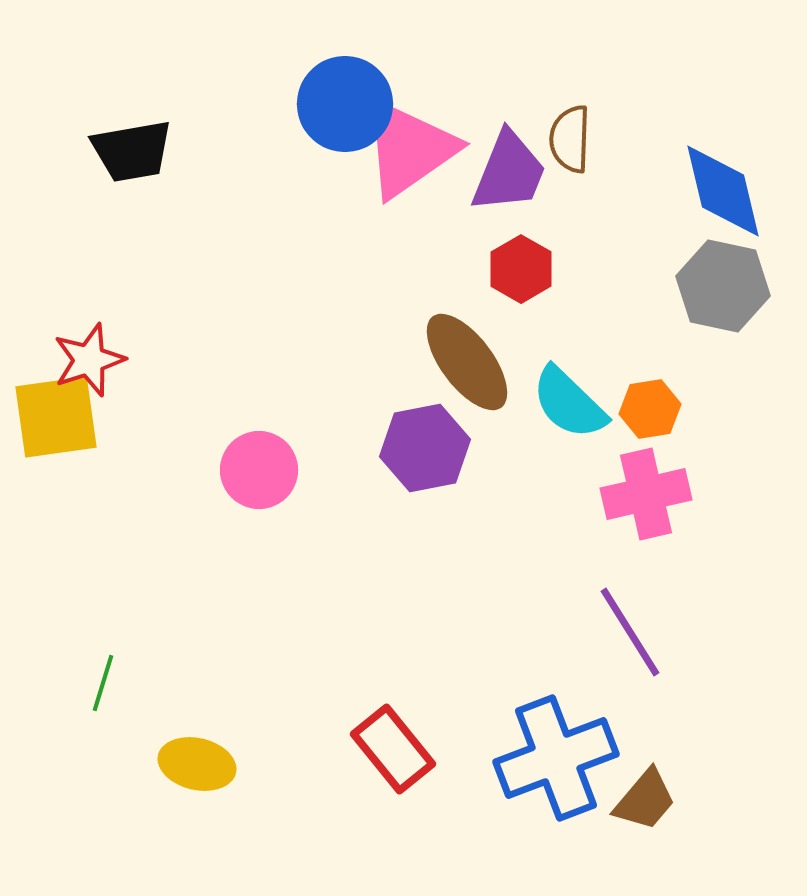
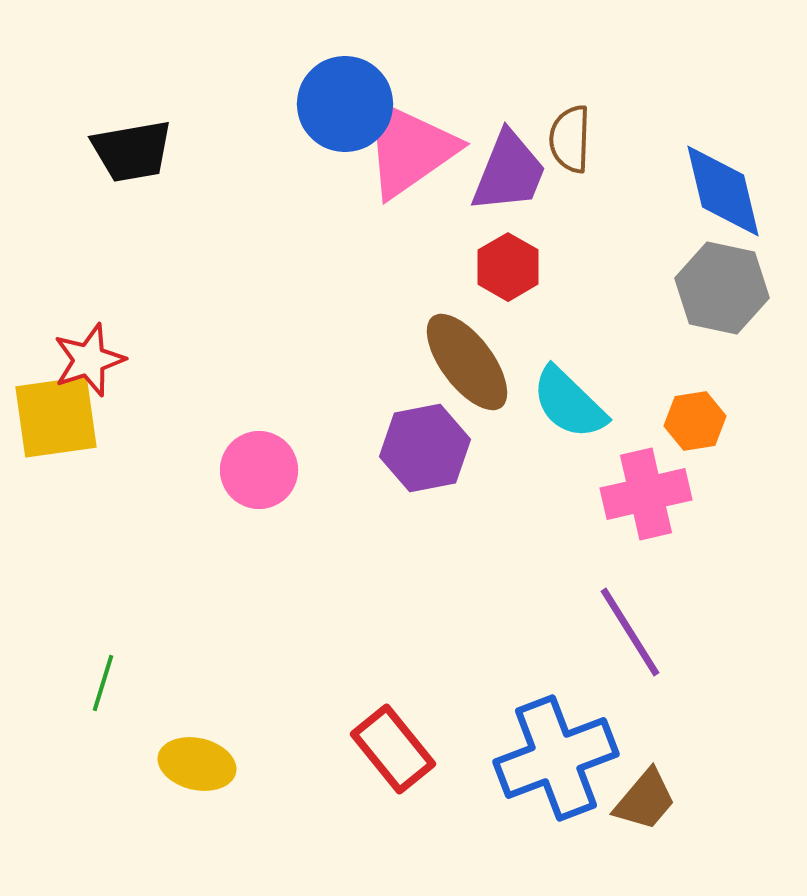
red hexagon: moved 13 px left, 2 px up
gray hexagon: moved 1 px left, 2 px down
orange hexagon: moved 45 px right, 12 px down
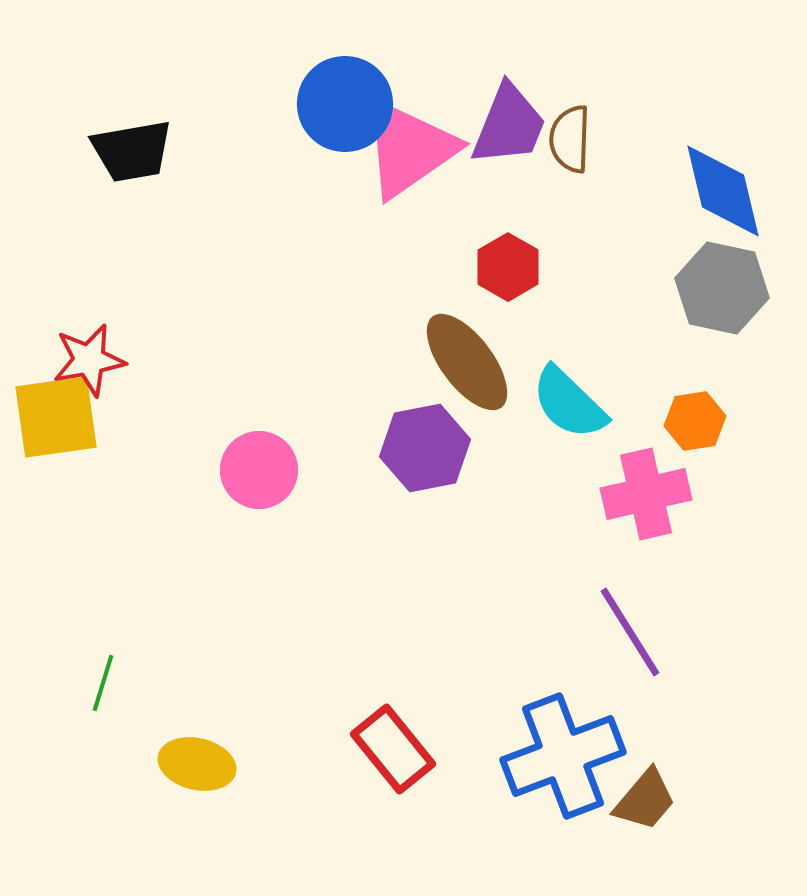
purple trapezoid: moved 47 px up
red star: rotated 8 degrees clockwise
blue cross: moved 7 px right, 2 px up
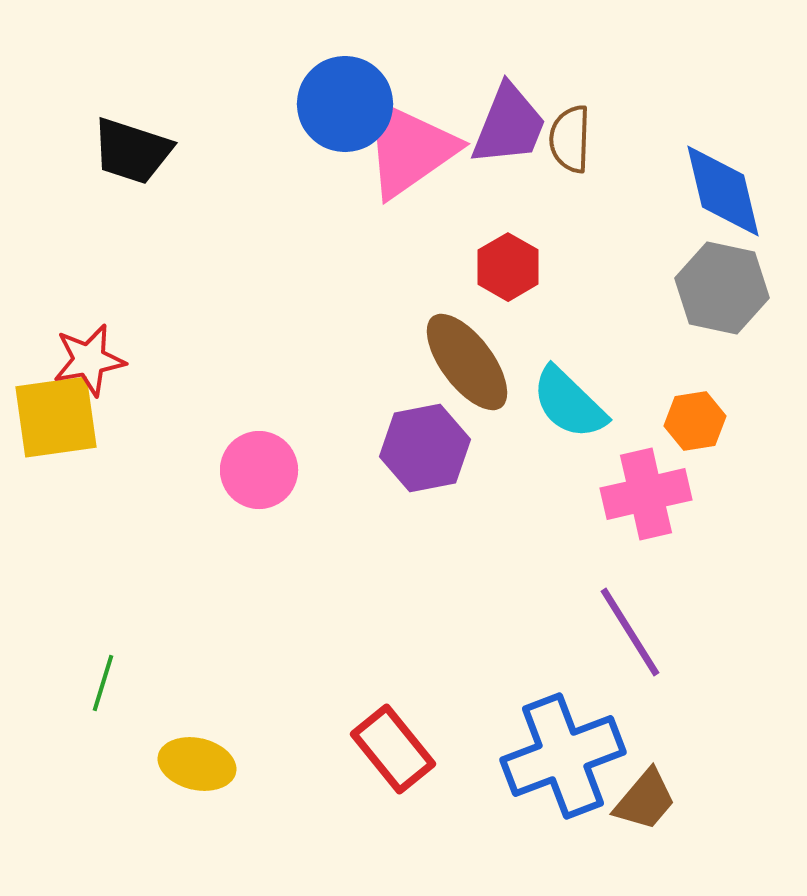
black trapezoid: rotated 28 degrees clockwise
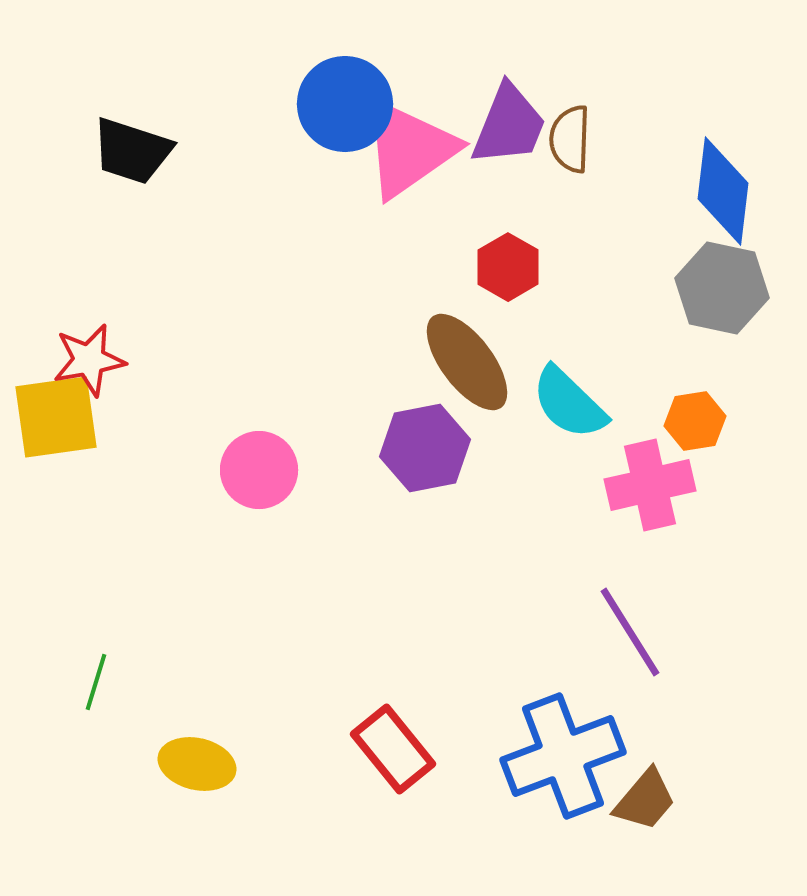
blue diamond: rotated 20 degrees clockwise
pink cross: moved 4 px right, 9 px up
green line: moved 7 px left, 1 px up
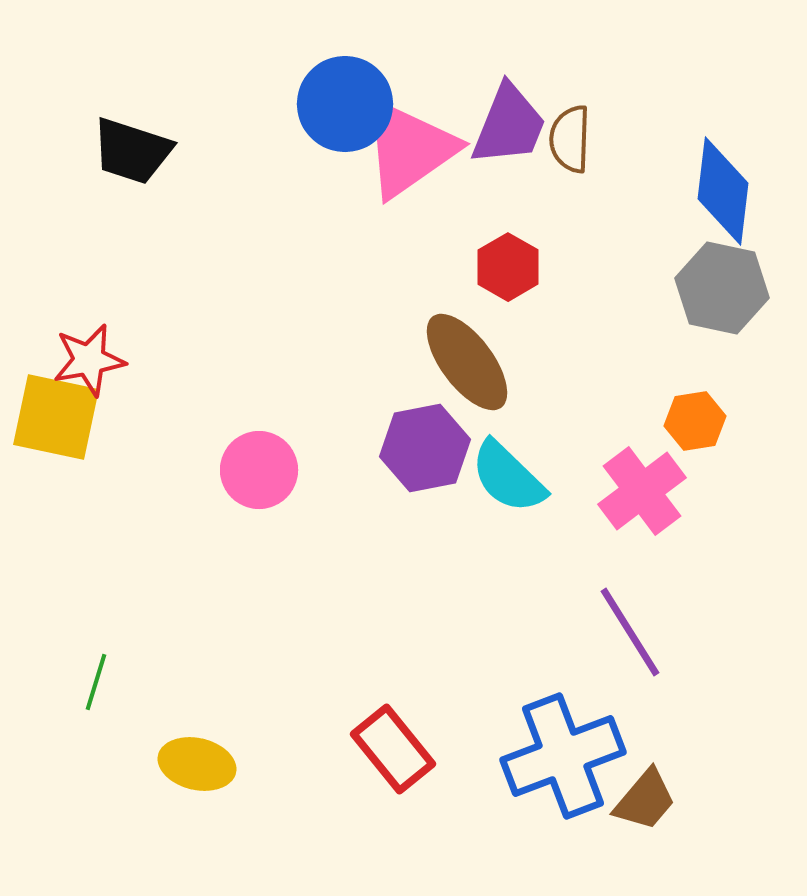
cyan semicircle: moved 61 px left, 74 px down
yellow square: rotated 20 degrees clockwise
pink cross: moved 8 px left, 6 px down; rotated 24 degrees counterclockwise
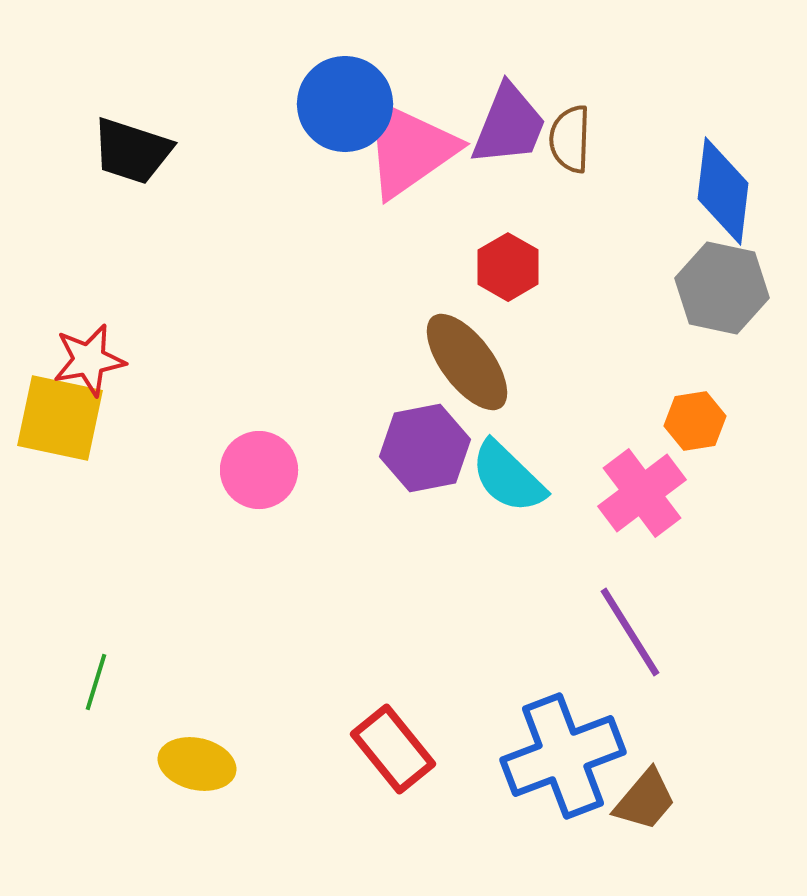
yellow square: moved 4 px right, 1 px down
pink cross: moved 2 px down
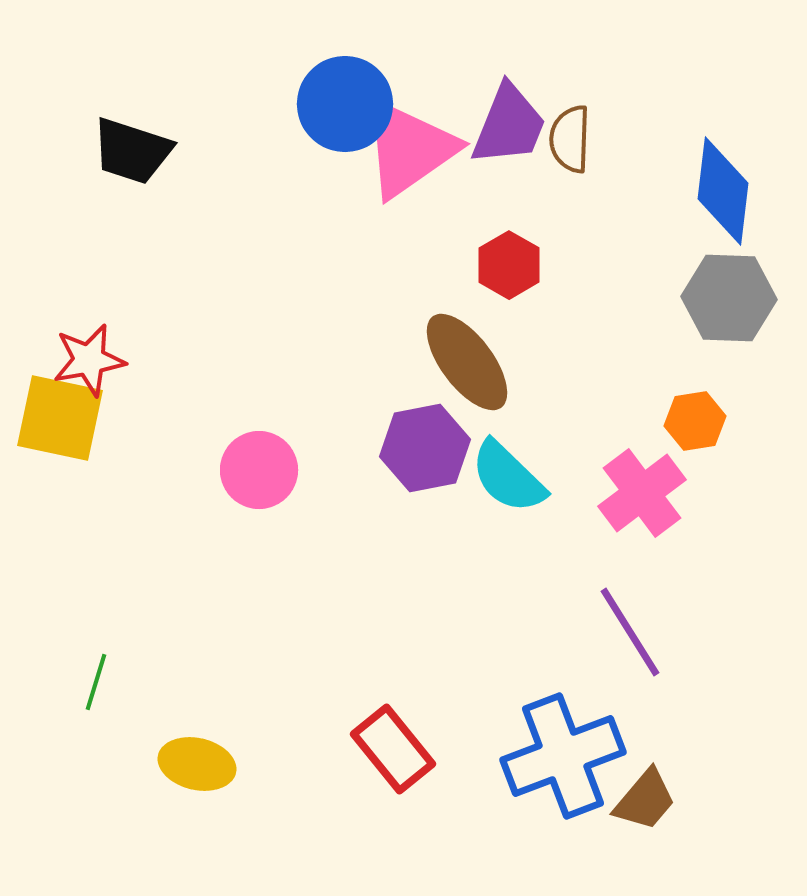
red hexagon: moved 1 px right, 2 px up
gray hexagon: moved 7 px right, 10 px down; rotated 10 degrees counterclockwise
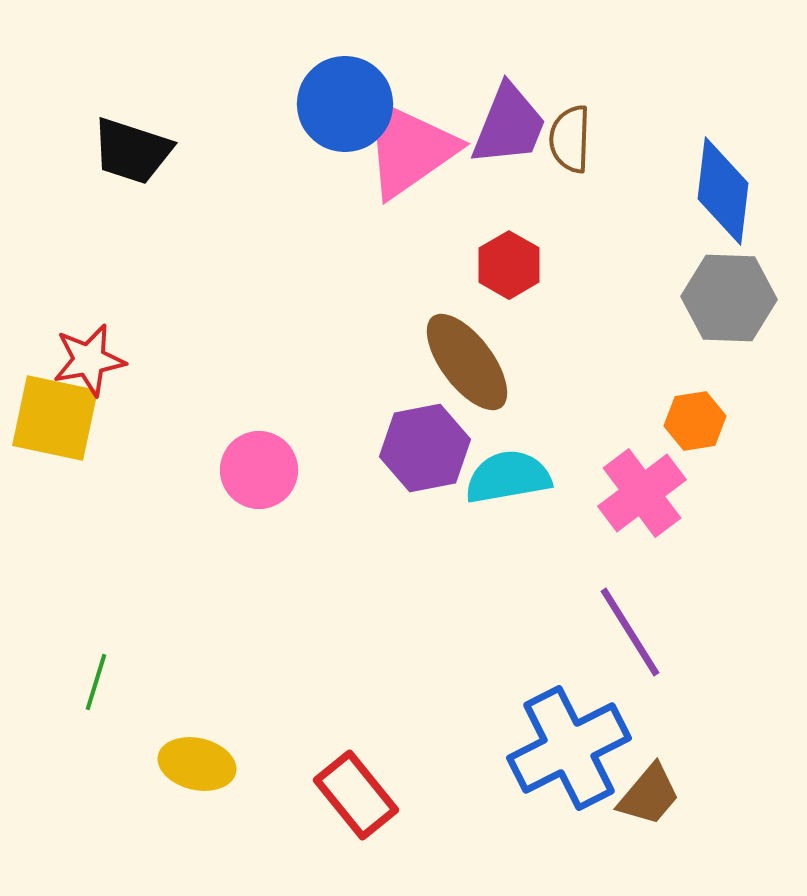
yellow square: moved 5 px left
cyan semicircle: rotated 126 degrees clockwise
red rectangle: moved 37 px left, 46 px down
blue cross: moved 6 px right, 8 px up; rotated 6 degrees counterclockwise
brown trapezoid: moved 4 px right, 5 px up
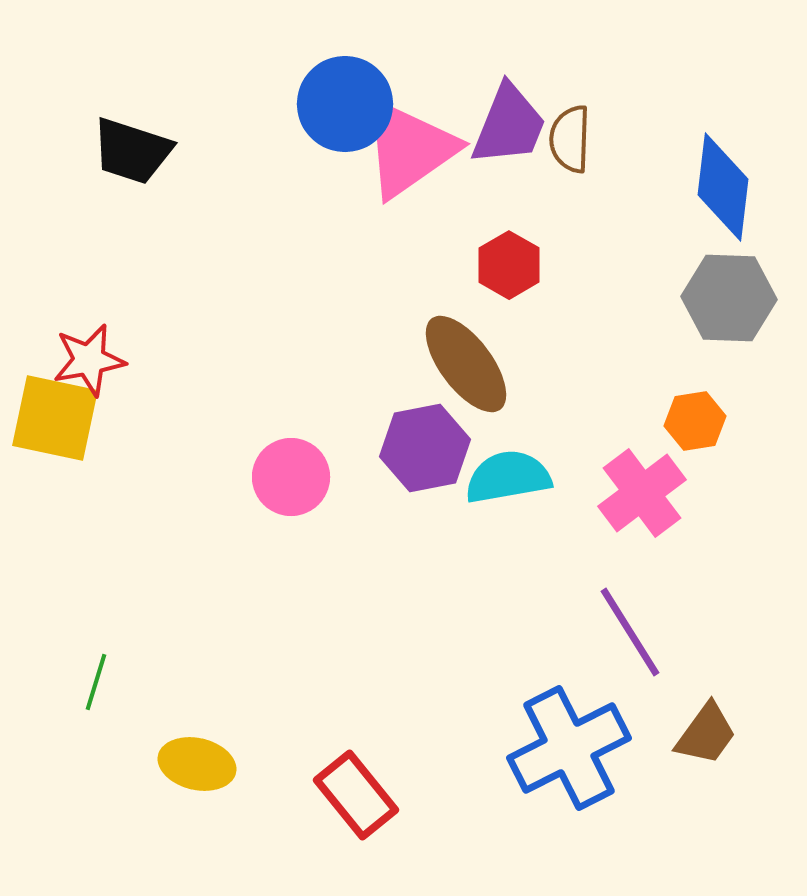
blue diamond: moved 4 px up
brown ellipse: moved 1 px left, 2 px down
pink circle: moved 32 px right, 7 px down
brown trapezoid: moved 57 px right, 61 px up; rotated 4 degrees counterclockwise
